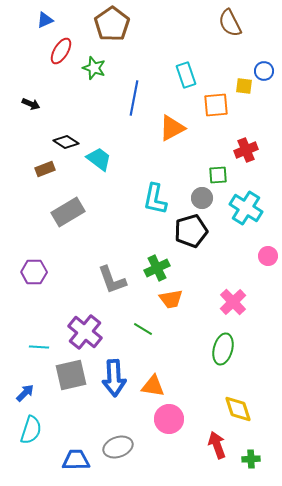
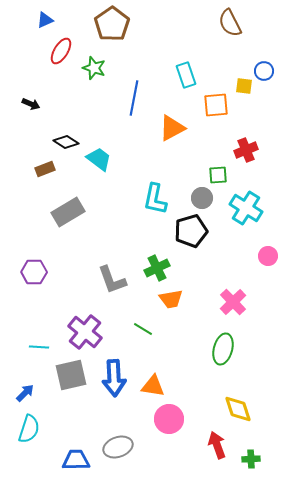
cyan semicircle at (31, 430): moved 2 px left, 1 px up
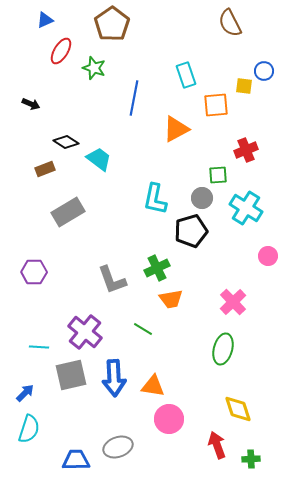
orange triangle at (172, 128): moved 4 px right, 1 px down
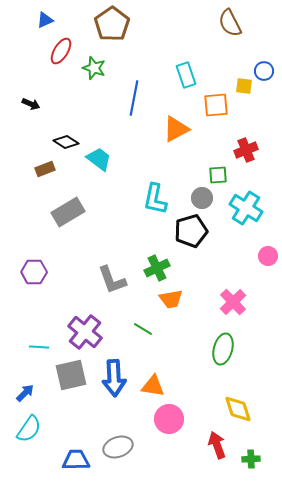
cyan semicircle at (29, 429): rotated 16 degrees clockwise
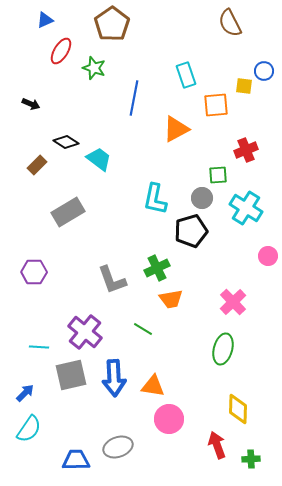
brown rectangle at (45, 169): moved 8 px left, 4 px up; rotated 24 degrees counterclockwise
yellow diamond at (238, 409): rotated 20 degrees clockwise
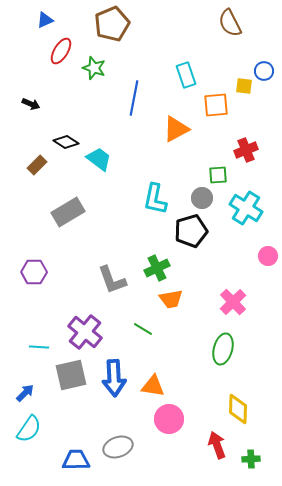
brown pentagon at (112, 24): rotated 12 degrees clockwise
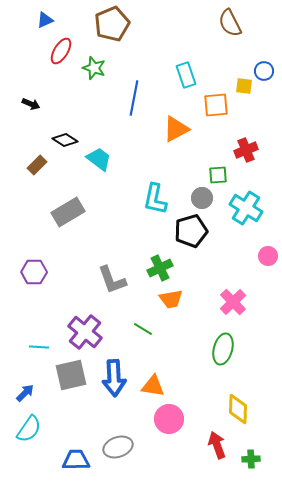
black diamond at (66, 142): moved 1 px left, 2 px up
green cross at (157, 268): moved 3 px right
